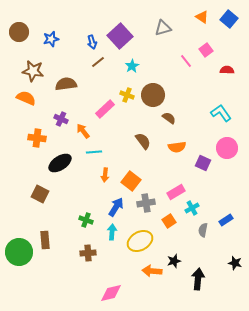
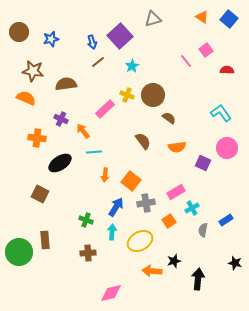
gray triangle at (163, 28): moved 10 px left, 9 px up
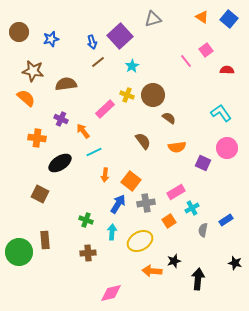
orange semicircle at (26, 98): rotated 18 degrees clockwise
cyan line at (94, 152): rotated 21 degrees counterclockwise
blue arrow at (116, 207): moved 2 px right, 3 px up
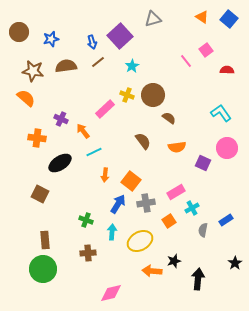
brown semicircle at (66, 84): moved 18 px up
green circle at (19, 252): moved 24 px right, 17 px down
black star at (235, 263): rotated 24 degrees clockwise
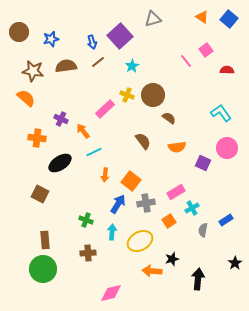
black star at (174, 261): moved 2 px left, 2 px up
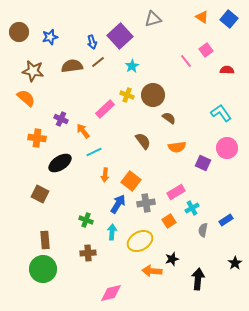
blue star at (51, 39): moved 1 px left, 2 px up
brown semicircle at (66, 66): moved 6 px right
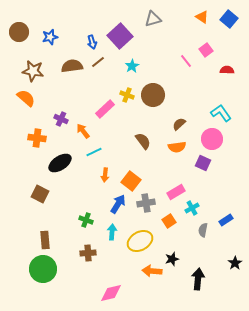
brown semicircle at (169, 118): moved 10 px right, 6 px down; rotated 80 degrees counterclockwise
pink circle at (227, 148): moved 15 px left, 9 px up
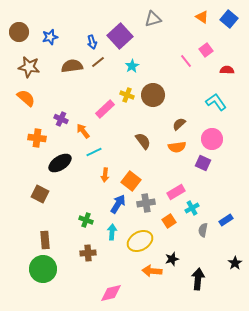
brown star at (33, 71): moved 4 px left, 4 px up
cyan L-shape at (221, 113): moved 5 px left, 11 px up
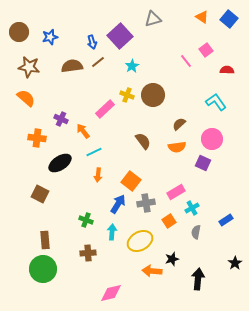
orange arrow at (105, 175): moved 7 px left
gray semicircle at (203, 230): moved 7 px left, 2 px down
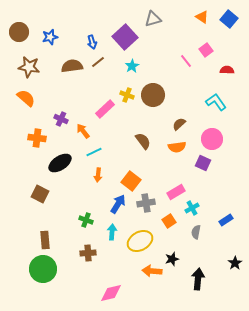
purple square at (120, 36): moved 5 px right, 1 px down
